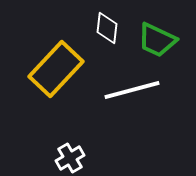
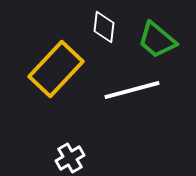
white diamond: moved 3 px left, 1 px up
green trapezoid: rotated 15 degrees clockwise
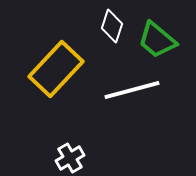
white diamond: moved 8 px right, 1 px up; rotated 12 degrees clockwise
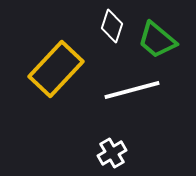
white cross: moved 42 px right, 5 px up
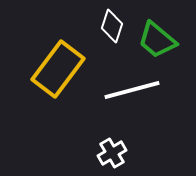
yellow rectangle: moved 2 px right; rotated 6 degrees counterclockwise
